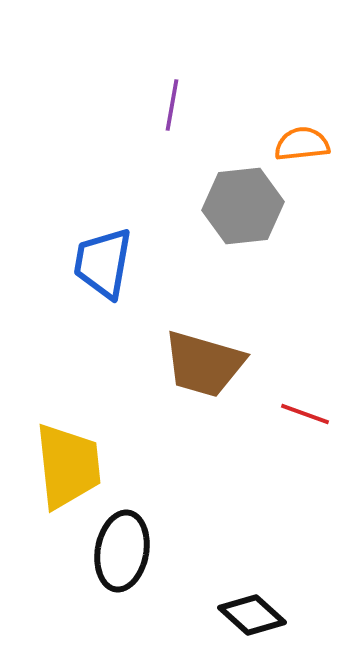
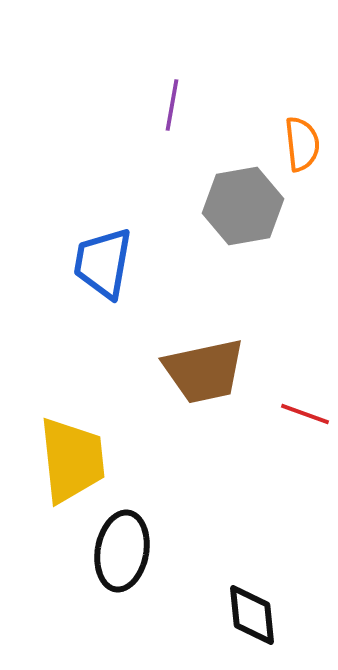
orange semicircle: rotated 90 degrees clockwise
gray hexagon: rotated 4 degrees counterclockwise
brown trapezoid: moved 7 px down; rotated 28 degrees counterclockwise
yellow trapezoid: moved 4 px right, 6 px up
black diamond: rotated 42 degrees clockwise
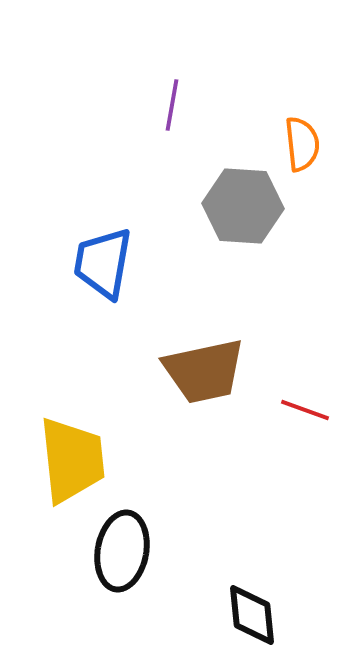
gray hexagon: rotated 14 degrees clockwise
red line: moved 4 px up
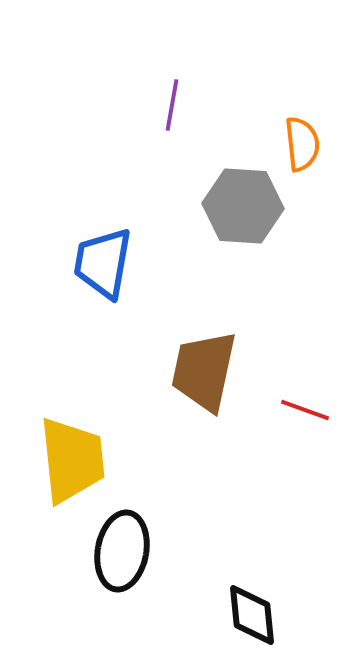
brown trapezoid: rotated 114 degrees clockwise
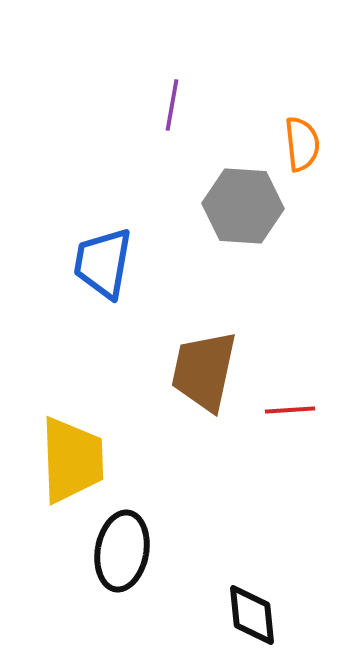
red line: moved 15 px left; rotated 24 degrees counterclockwise
yellow trapezoid: rotated 4 degrees clockwise
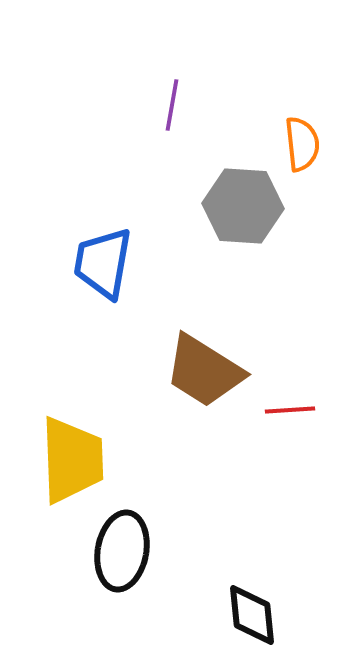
brown trapezoid: rotated 70 degrees counterclockwise
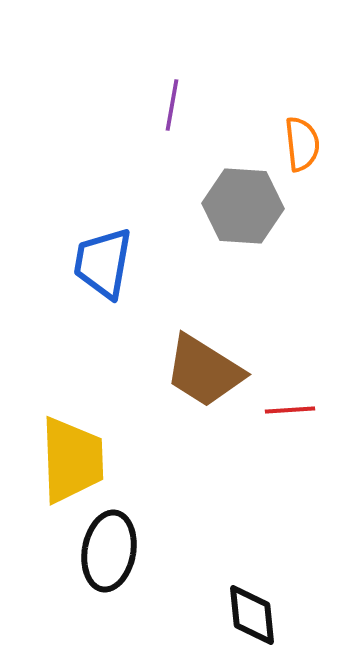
black ellipse: moved 13 px left
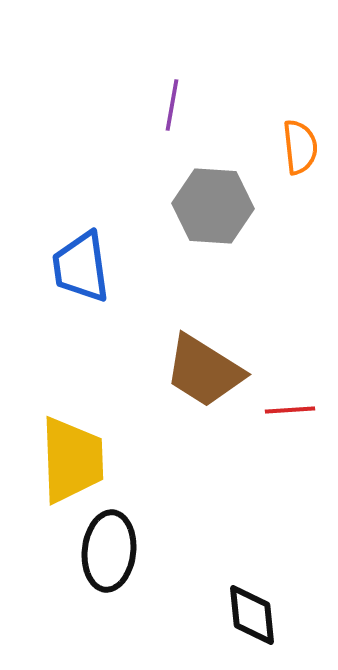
orange semicircle: moved 2 px left, 3 px down
gray hexagon: moved 30 px left
blue trapezoid: moved 22 px left, 4 px down; rotated 18 degrees counterclockwise
black ellipse: rotated 4 degrees counterclockwise
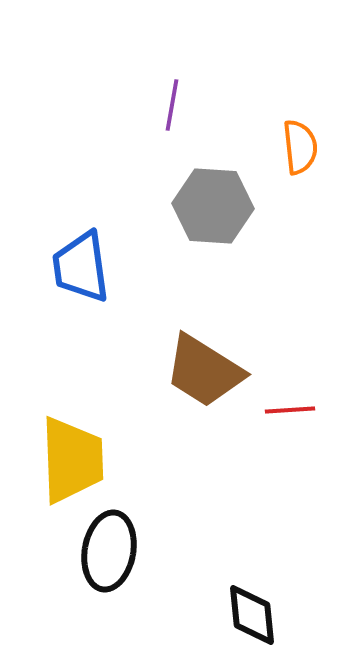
black ellipse: rotated 4 degrees clockwise
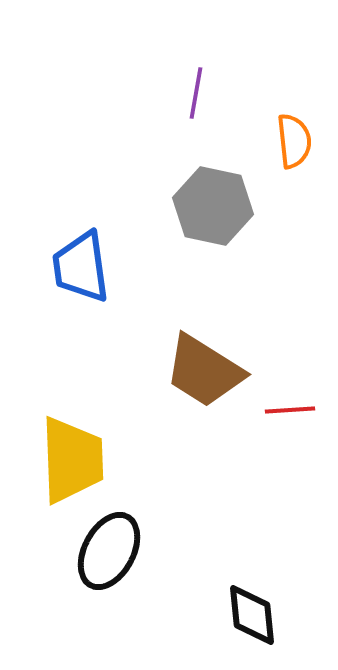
purple line: moved 24 px right, 12 px up
orange semicircle: moved 6 px left, 6 px up
gray hexagon: rotated 8 degrees clockwise
black ellipse: rotated 18 degrees clockwise
